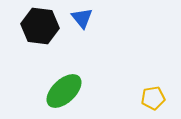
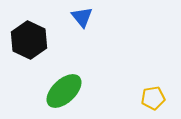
blue triangle: moved 1 px up
black hexagon: moved 11 px left, 14 px down; rotated 18 degrees clockwise
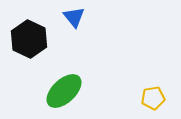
blue triangle: moved 8 px left
black hexagon: moved 1 px up
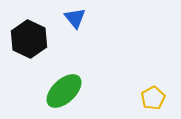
blue triangle: moved 1 px right, 1 px down
yellow pentagon: rotated 20 degrees counterclockwise
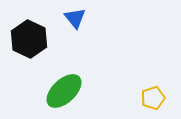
yellow pentagon: rotated 10 degrees clockwise
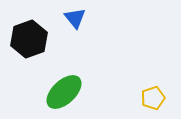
black hexagon: rotated 15 degrees clockwise
green ellipse: moved 1 px down
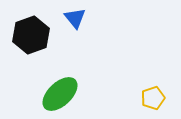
black hexagon: moved 2 px right, 4 px up
green ellipse: moved 4 px left, 2 px down
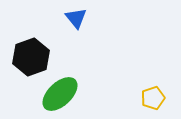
blue triangle: moved 1 px right
black hexagon: moved 22 px down
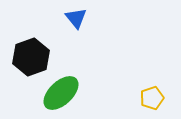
green ellipse: moved 1 px right, 1 px up
yellow pentagon: moved 1 px left
